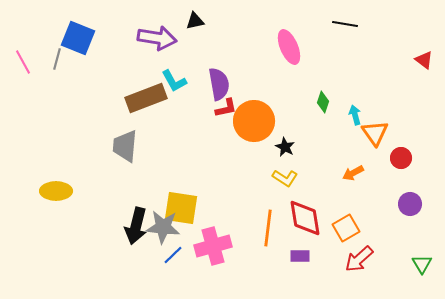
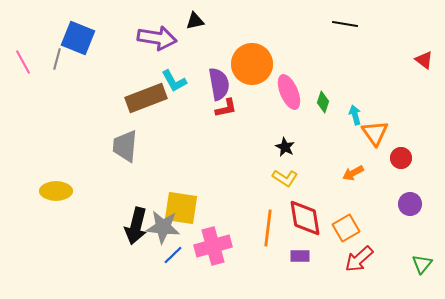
pink ellipse: moved 45 px down
orange circle: moved 2 px left, 57 px up
green triangle: rotated 10 degrees clockwise
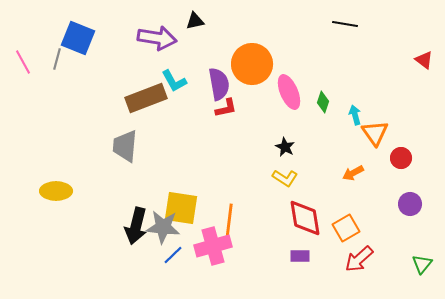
orange line: moved 39 px left, 6 px up
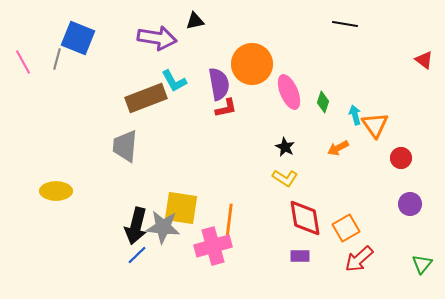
orange triangle: moved 8 px up
orange arrow: moved 15 px left, 25 px up
blue line: moved 36 px left
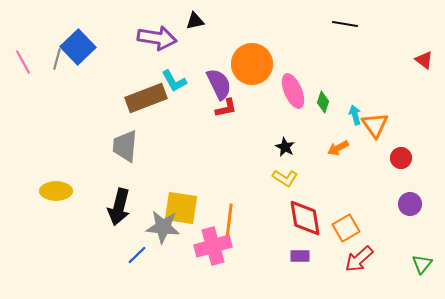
blue square: moved 9 px down; rotated 24 degrees clockwise
purple semicircle: rotated 16 degrees counterclockwise
pink ellipse: moved 4 px right, 1 px up
black arrow: moved 17 px left, 19 px up
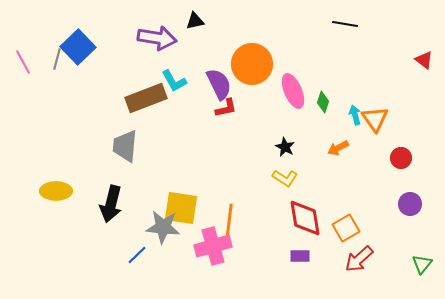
orange triangle: moved 6 px up
black arrow: moved 8 px left, 3 px up
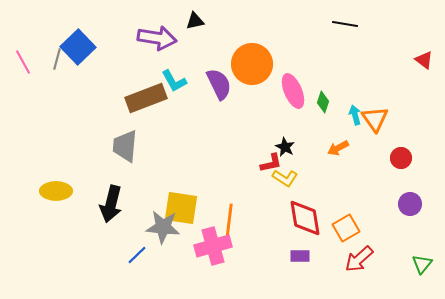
red L-shape: moved 45 px right, 55 px down
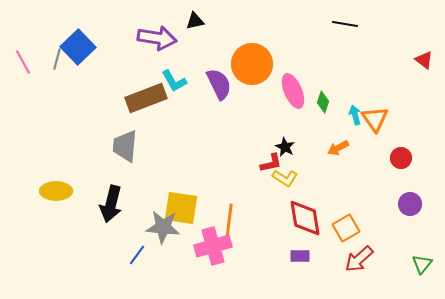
blue line: rotated 10 degrees counterclockwise
